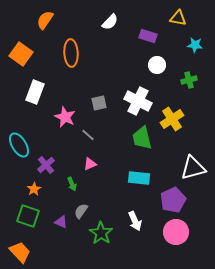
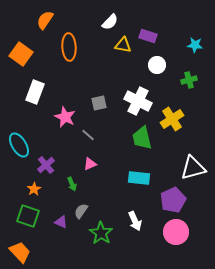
yellow triangle: moved 55 px left, 27 px down
orange ellipse: moved 2 px left, 6 px up
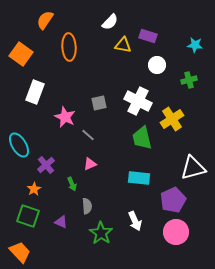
gray semicircle: moved 6 px right, 5 px up; rotated 140 degrees clockwise
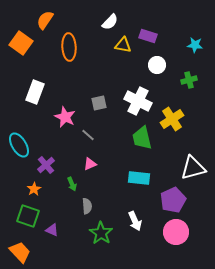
orange square: moved 11 px up
purple triangle: moved 9 px left, 8 px down
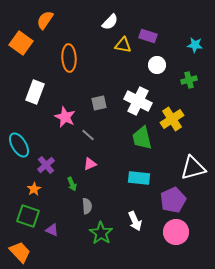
orange ellipse: moved 11 px down
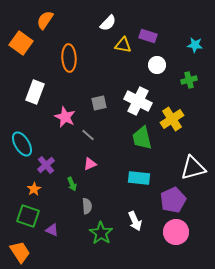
white semicircle: moved 2 px left, 1 px down
cyan ellipse: moved 3 px right, 1 px up
orange trapezoid: rotated 10 degrees clockwise
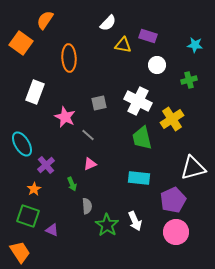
green star: moved 6 px right, 8 px up
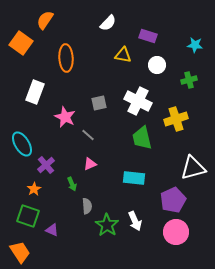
yellow triangle: moved 10 px down
orange ellipse: moved 3 px left
yellow cross: moved 4 px right; rotated 15 degrees clockwise
cyan rectangle: moved 5 px left
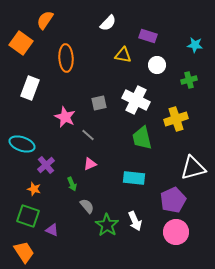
white rectangle: moved 5 px left, 4 px up
white cross: moved 2 px left, 1 px up
cyan ellipse: rotated 40 degrees counterclockwise
orange star: rotated 24 degrees counterclockwise
gray semicircle: rotated 35 degrees counterclockwise
orange trapezoid: moved 4 px right
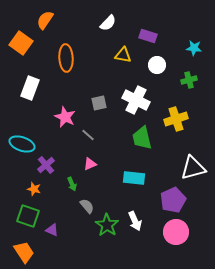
cyan star: moved 1 px left, 3 px down
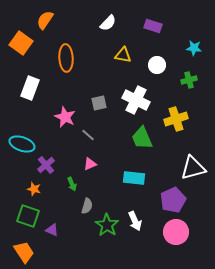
purple rectangle: moved 5 px right, 10 px up
green trapezoid: rotated 10 degrees counterclockwise
gray semicircle: rotated 56 degrees clockwise
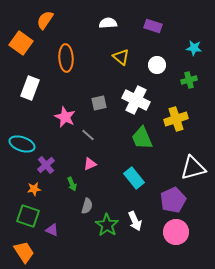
white semicircle: rotated 138 degrees counterclockwise
yellow triangle: moved 2 px left, 2 px down; rotated 30 degrees clockwise
cyan rectangle: rotated 45 degrees clockwise
orange star: rotated 24 degrees counterclockwise
